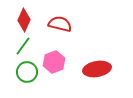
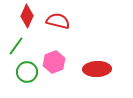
red diamond: moved 3 px right, 4 px up
red semicircle: moved 2 px left, 3 px up
green line: moved 7 px left
red ellipse: rotated 8 degrees clockwise
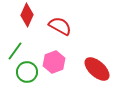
red diamond: moved 1 px up
red semicircle: moved 2 px right, 5 px down; rotated 15 degrees clockwise
green line: moved 1 px left, 5 px down
red ellipse: rotated 44 degrees clockwise
